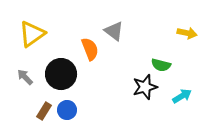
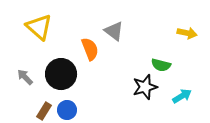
yellow triangle: moved 7 px right, 7 px up; rotated 44 degrees counterclockwise
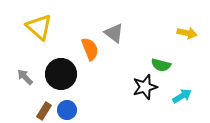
gray triangle: moved 2 px down
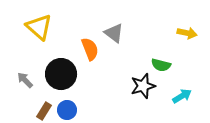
gray arrow: moved 3 px down
black star: moved 2 px left, 1 px up
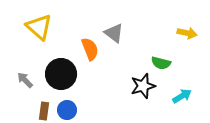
green semicircle: moved 2 px up
brown rectangle: rotated 24 degrees counterclockwise
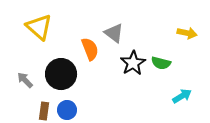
black star: moved 10 px left, 23 px up; rotated 15 degrees counterclockwise
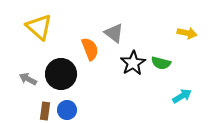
gray arrow: moved 3 px right, 1 px up; rotated 18 degrees counterclockwise
brown rectangle: moved 1 px right
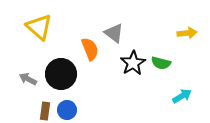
yellow arrow: rotated 18 degrees counterclockwise
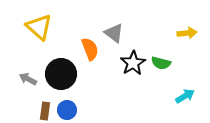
cyan arrow: moved 3 px right
